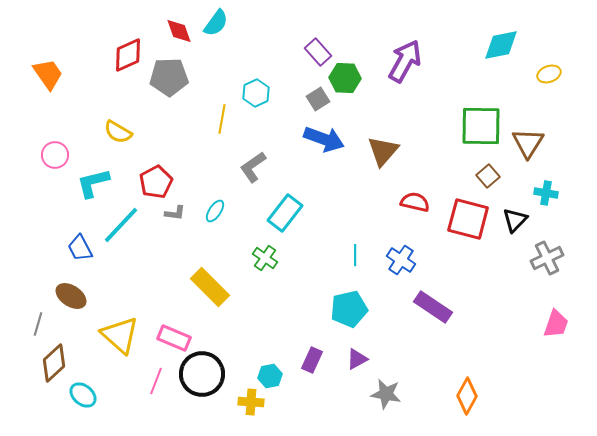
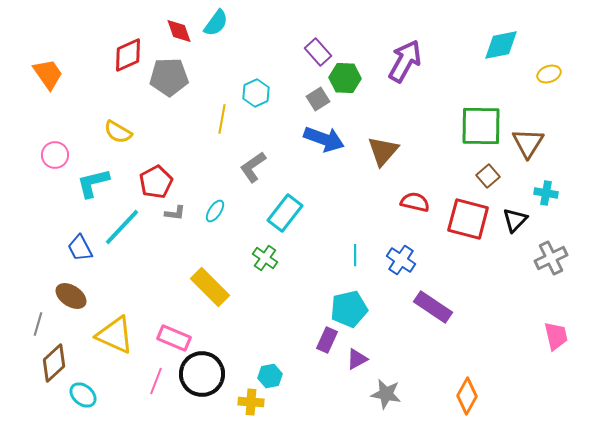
cyan line at (121, 225): moved 1 px right, 2 px down
gray cross at (547, 258): moved 4 px right
pink trapezoid at (556, 324): moved 12 px down; rotated 32 degrees counterclockwise
yellow triangle at (120, 335): moved 5 px left; rotated 18 degrees counterclockwise
purple rectangle at (312, 360): moved 15 px right, 20 px up
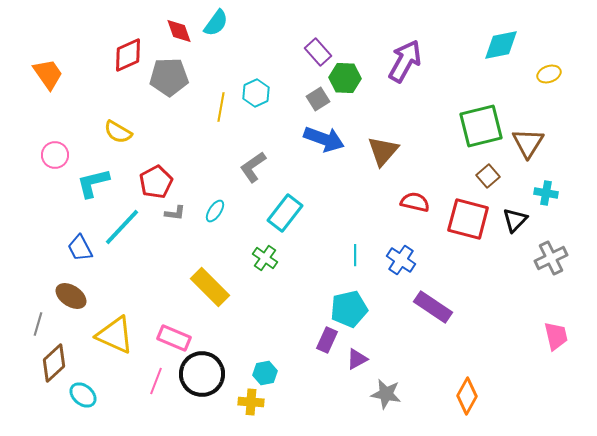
yellow line at (222, 119): moved 1 px left, 12 px up
green square at (481, 126): rotated 15 degrees counterclockwise
cyan hexagon at (270, 376): moved 5 px left, 3 px up
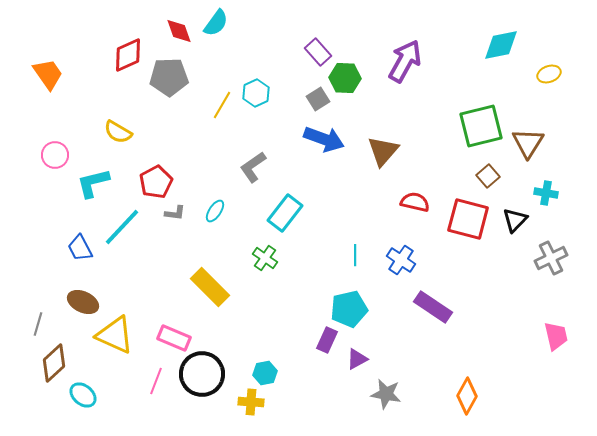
yellow line at (221, 107): moved 1 px right, 2 px up; rotated 20 degrees clockwise
brown ellipse at (71, 296): moved 12 px right, 6 px down; rotated 8 degrees counterclockwise
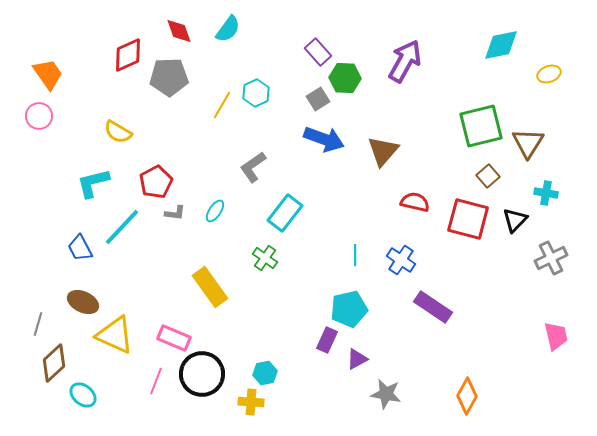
cyan semicircle at (216, 23): moved 12 px right, 6 px down
pink circle at (55, 155): moved 16 px left, 39 px up
yellow rectangle at (210, 287): rotated 9 degrees clockwise
